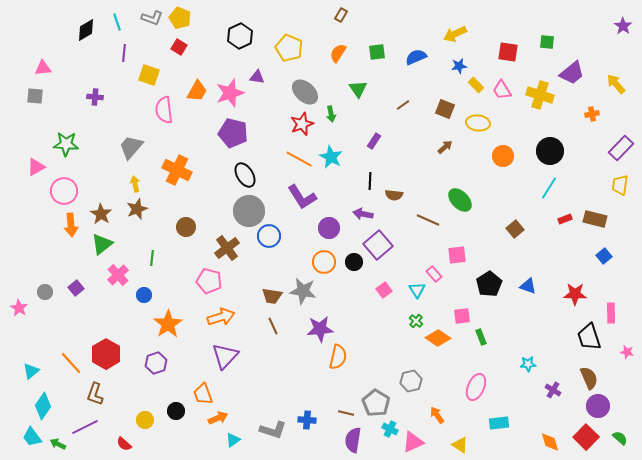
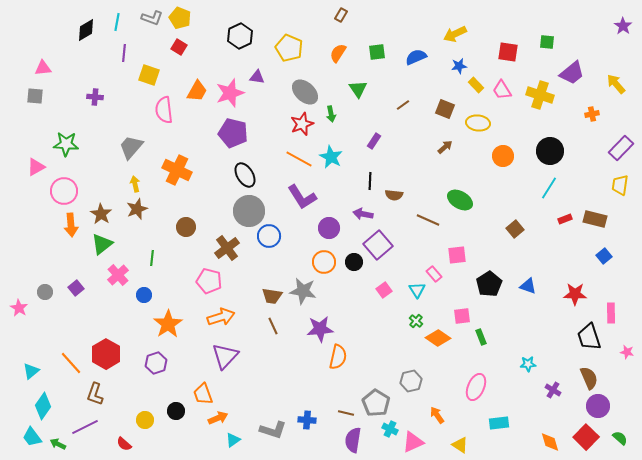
cyan line at (117, 22): rotated 30 degrees clockwise
green ellipse at (460, 200): rotated 15 degrees counterclockwise
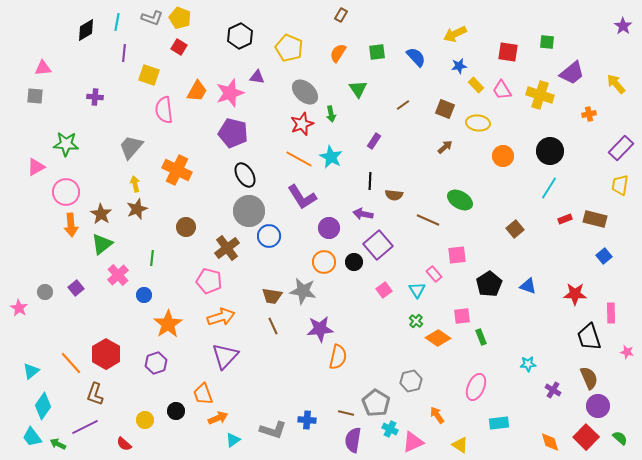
blue semicircle at (416, 57): rotated 70 degrees clockwise
orange cross at (592, 114): moved 3 px left
pink circle at (64, 191): moved 2 px right, 1 px down
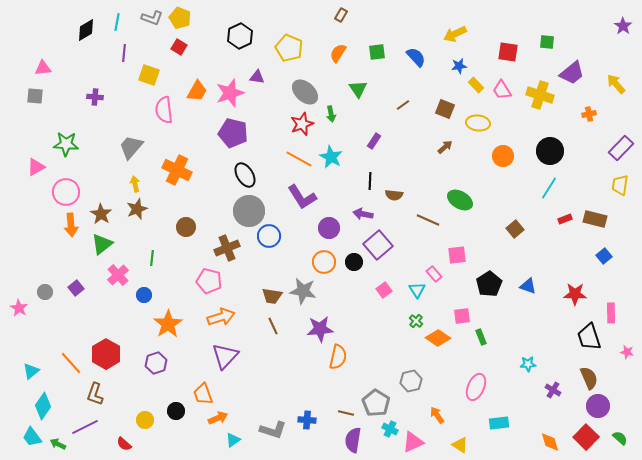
brown cross at (227, 248): rotated 15 degrees clockwise
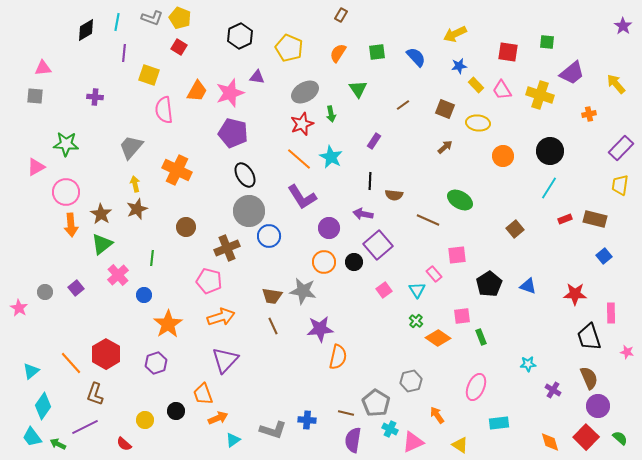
gray ellipse at (305, 92): rotated 72 degrees counterclockwise
orange line at (299, 159): rotated 12 degrees clockwise
purple triangle at (225, 356): moved 4 px down
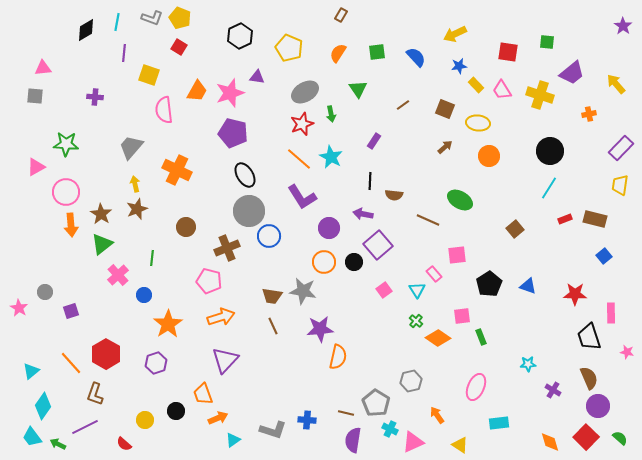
orange circle at (503, 156): moved 14 px left
purple square at (76, 288): moved 5 px left, 23 px down; rotated 21 degrees clockwise
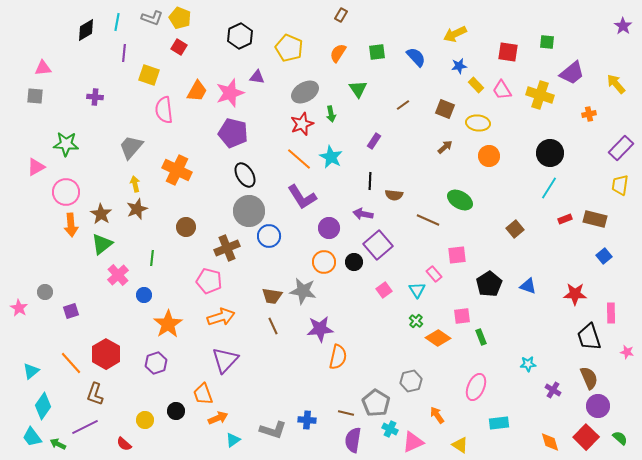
black circle at (550, 151): moved 2 px down
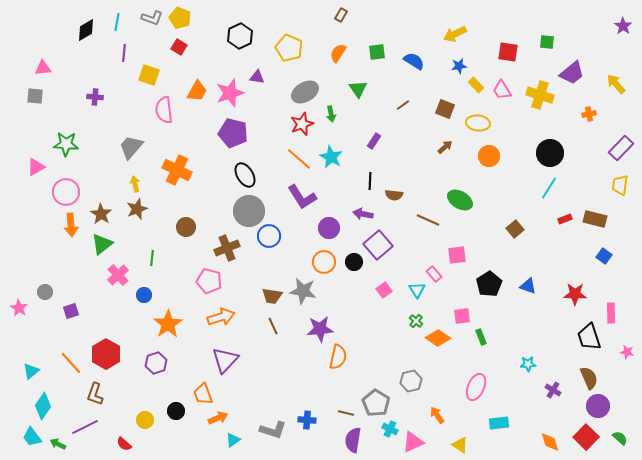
blue semicircle at (416, 57): moved 2 px left, 4 px down; rotated 15 degrees counterclockwise
blue square at (604, 256): rotated 14 degrees counterclockwise
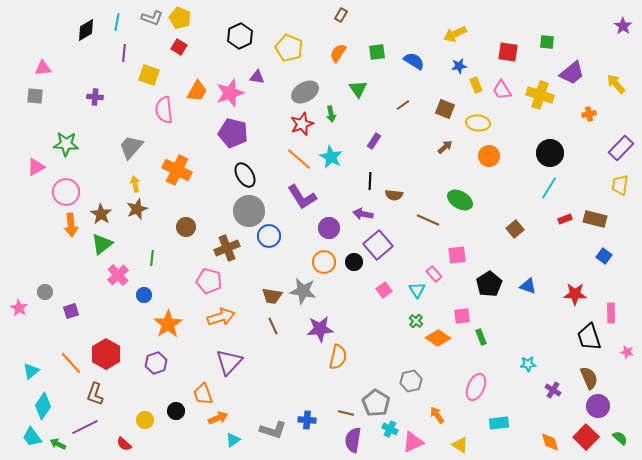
yellow rectangle at (476, 85): rotated 21 degrees clockwise
purple triangle at (225, 360): moved 4 px right, 2 px down
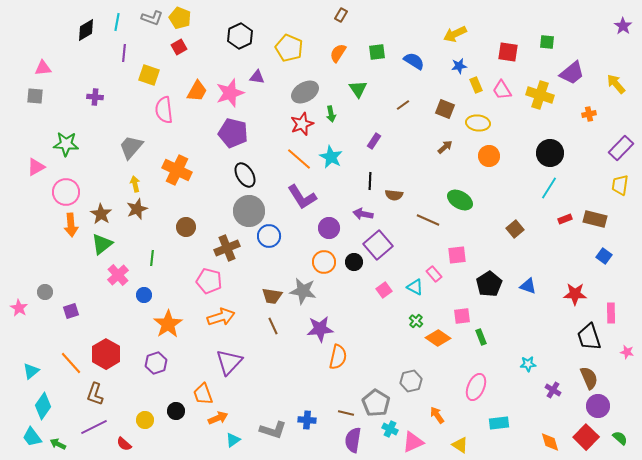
red square at (179, 47): rotated 28 degrees clockwise
cyan triangle at (417, 290): moved 2 px left, 3 px up; rotated 30 degrees counterclockwise
purple line at (85, 427): moved 9 px right
